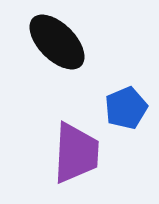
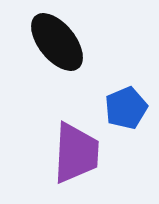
black ellipse: rotated 6 degrees clockwise
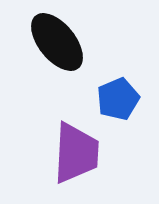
blue pentagon: moved 8 px left, 9 px up
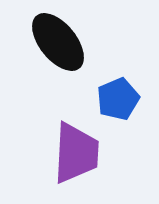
black ellipse: moved 1 px right
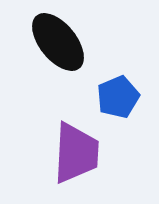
blue pentagon: moved 2 px up
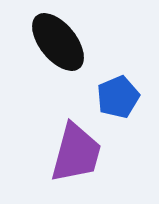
purple trapezoid: rotated 12 degrees clockwise
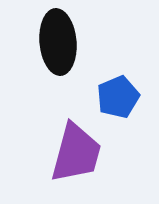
black ellipse: rotated 34 degrees clockwise
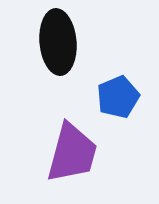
purple trapezoid: moved 4 px left
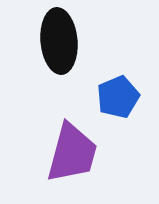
black ellipse: moved 1 px right, 1 px up
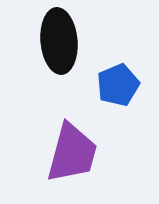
blue pentagon: moved 12 px up
